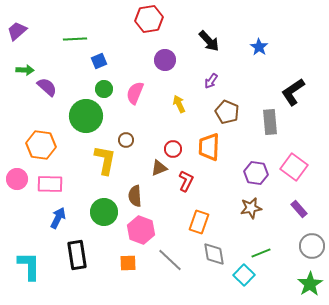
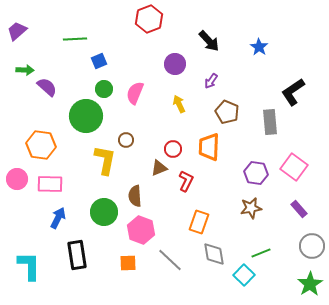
red hexagon at (149, 19): rotated 12 degrees counterclockwise
purple circle at (165, 60): moved 10 px right, 4 px down
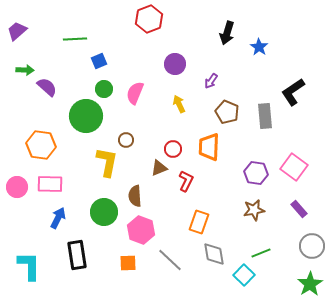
black arrow at (209, 41): moved 18 px right, 8 px up; rotated 60 degrees clockwise
gray rectangle at (270, 122): moved 5 px left, 6 px up
yellow L-shape at (105, 160): moved 2 px right, 2 px down
pink circle at (17, 179): moved 8 px down
brown star at (251, 208): moved 3 px right, 2 px down
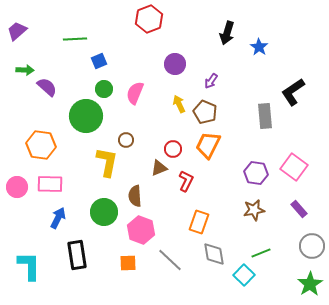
brown pentagon at (227, 112): moved 22 px left
orange trapezoid at (209, 147): moved 1 px left, 2 px up; rotated 24 degrees clockwise
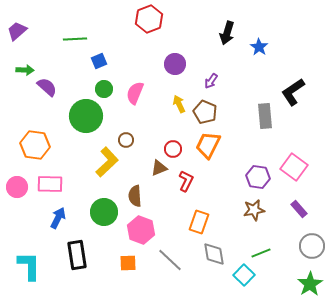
orange hexagon at (41, 145): moved 6 px left
yellow L-shape at (107, 162): rotated 36 degrees clockwise
purple hexagon at (256, 173): moved 2 px right, 4 px down
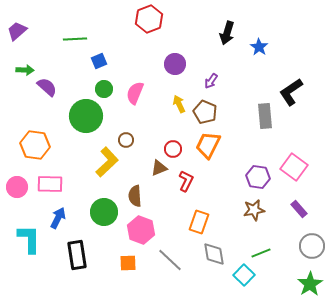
black L-shape at (293, 92): moved 2 px left
cyan L-shape at (29, 266): moved 27 px up
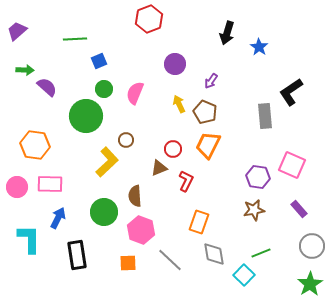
pink square at (294, 167): moved 2 px left, 2 px up; rotated 12 degrees counterclockwise
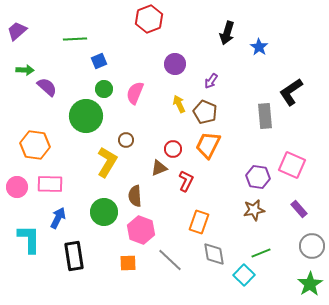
yellow L-shape at (107, 162): rotated 16 degrees counterclockwise
black rectangle at (77, 255): moved 3 px left, 1 px down
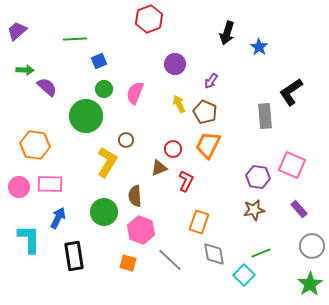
pink circle at (17, 187): moved 2 px right
orange square at (128, 263): rotated 18 degrees clockwise
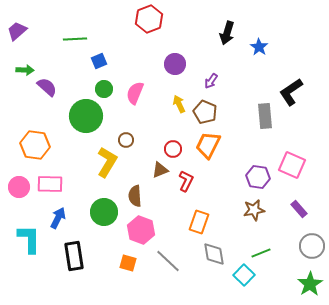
brown triangle at (159, 168): moved 1 px right, 2 px down
gray line at (170, 260): moved 2 px left, 1 px down
